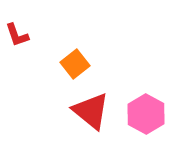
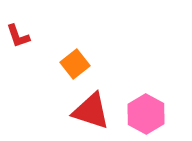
red L-shape: moved 1 px right, 1 px down
red triangle: rotated 21 degrees counterclockwise
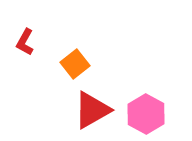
red L-shape: moved 7 px right, 6 px down; rotated 48 degrees clockwise
red triangle: moved 1 px right, 1 px up; rotated 48 degrees counterclockwise
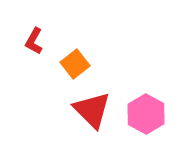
red L-shape: moved 9 px right, 1 px up
red triangle: rotated 45 degrees counterclockwise
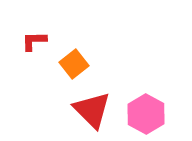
red L-shape: rotated 60 degrees clockwise
orange square: moved 1 px left
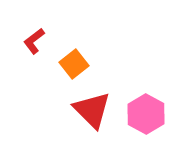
red L-shape: rotated 36 degrees counterclockwise
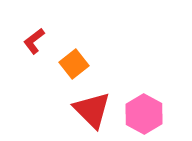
pink hexagon: moved 2 px left
